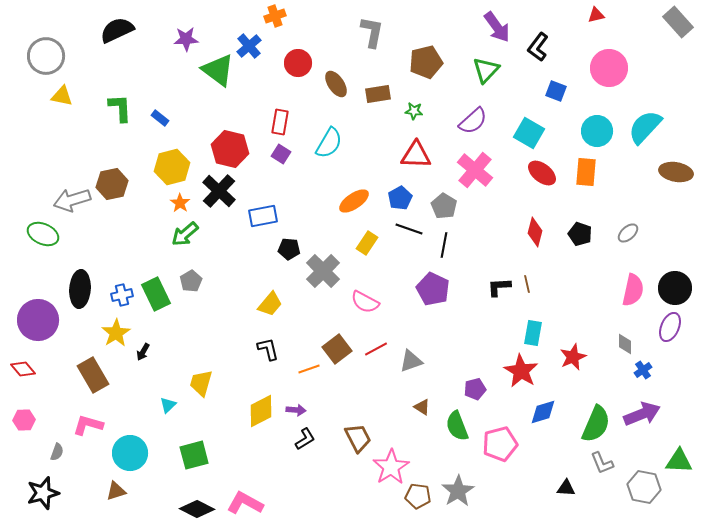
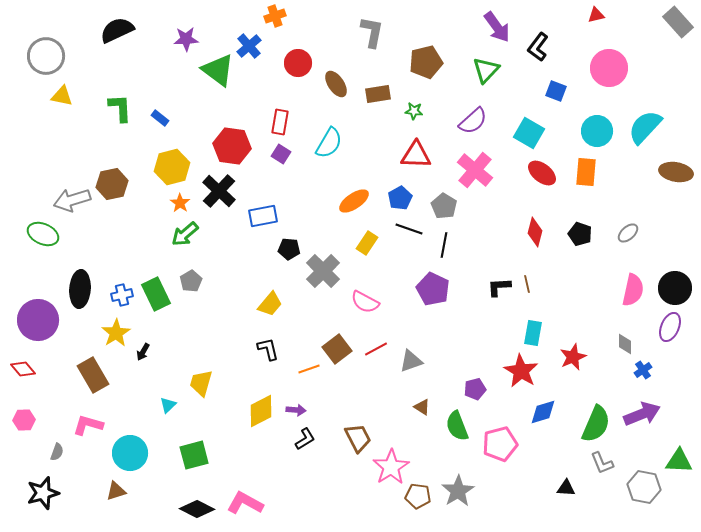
red hexagon at (230, 149): moved 2 px right, 3 px up; rotated 6 degrees counterclockwise
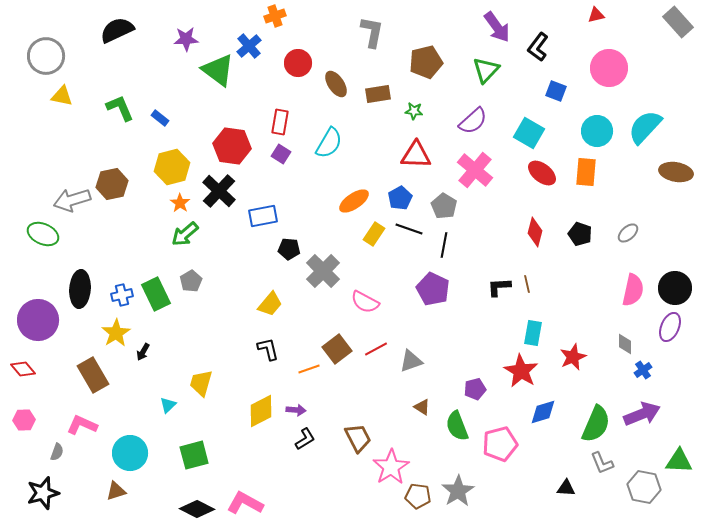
green L-shape at (120, 108): rotated 20 degrees counterclockwise
yellow rectangle at (367, 243): moved 7 px right, 9 px up
pink L-shape at (88, 425): moved 6 px left; rotated 8 degrees clockwise
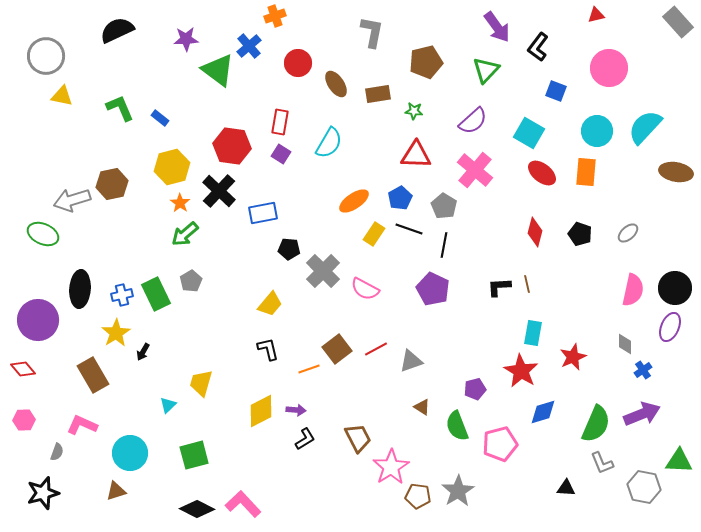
blue rectangle at (263, 216): moved 3 px up
pink semicircle at (365, 302): moved 13 px up
pink L-shape at (245, 503): moved 2 px left, 1 px down; rotated 18 degrees clockwise
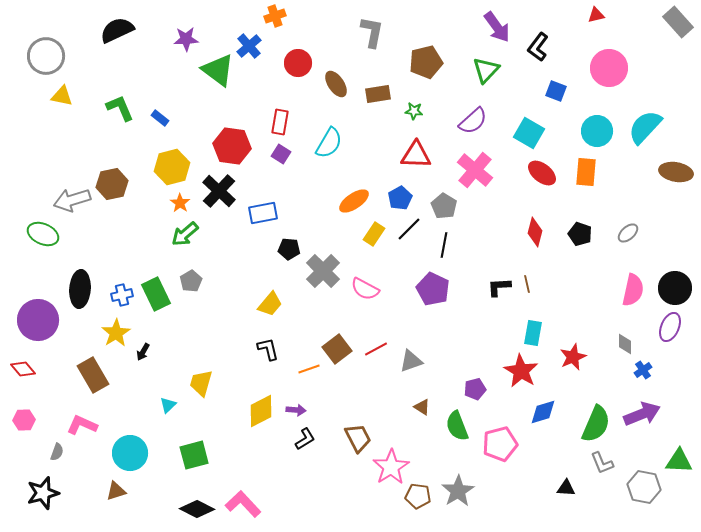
black line at (409, 229): rotated 64 degrees counterclockwise
